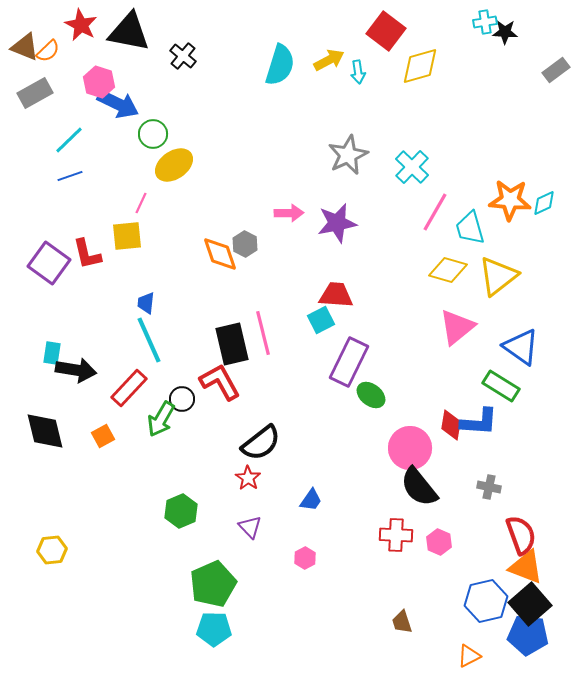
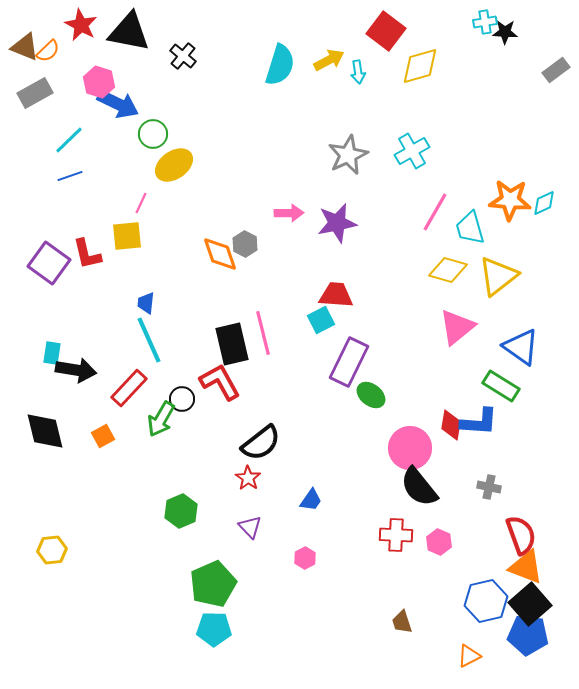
cyan cross at (412, 167): moved 16 px up; rotated 16 degrees clockwise
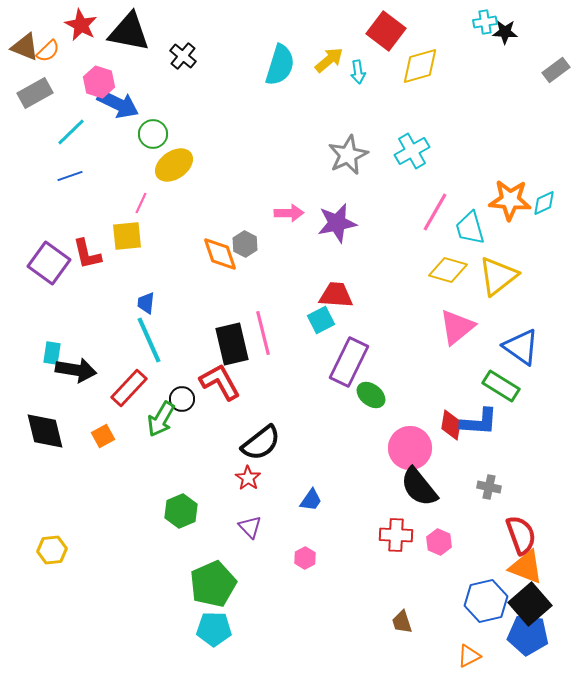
yellow arrow at (329, 60): rotated 12 degrees counterclockwise
cyan line at (69, 140): moved 2 px right, 8 px up
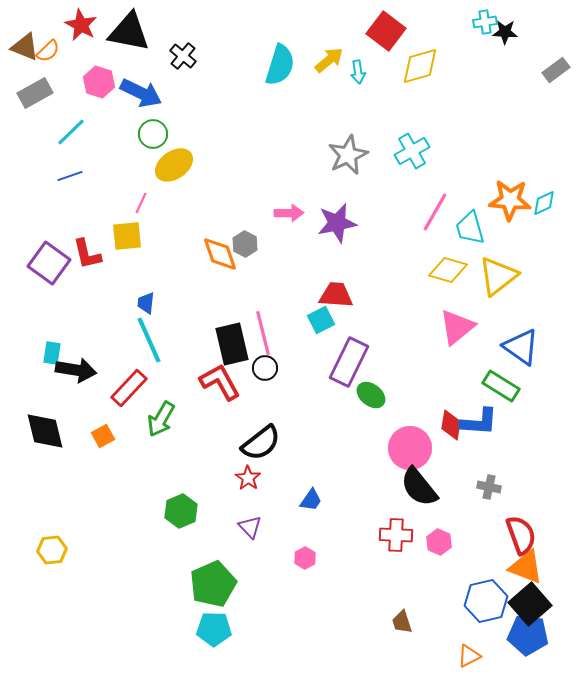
blue arrow at (118, 104): moved 23 px right, 11 px up
black circle at (182, 399): moved 83 px right, 31 px up
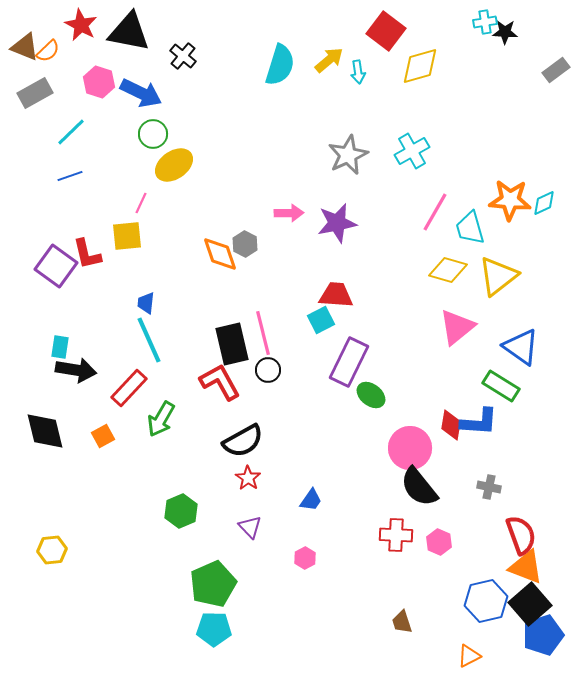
purple square at (49, 263): moved 7 px right, 3 px down
cyan rectangle at (52, 353): moved 8 px right, 6 px up
black circle at (265, 368): moved 3 px right, 2 px down
black semicircle at (261, 443): moved 18 px left, 2 px up; rotated 9 degrees clockwise
blue pentagon at (528, 635): moved 15 px right; rotated 24 degrees counterclockwise
